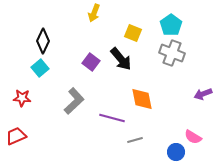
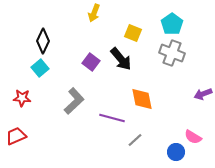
cyan pentagon: moved 1 px right, 1 px up
gray line: rotated 28 degrees counterclockwise
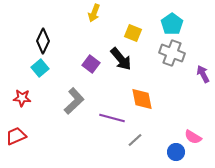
purple square: moved 2 px down
purple arrow: moved 20 px up; rotated 84 degrees clockwise
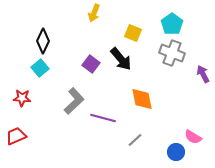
purple line: moved 9 px left
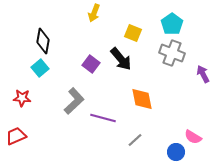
black diamond: rotated 15 degrees counterclockwise
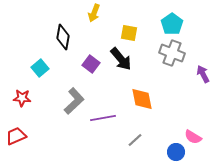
yellow square: moved 4 px left; rotated 12 degrees counterclockwise
black diamond: moved 20 px right, 4 px up
purple line: rotated 25 degrees counterclockwise
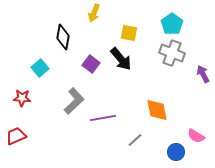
orange diamond: moved 15 px right, 11 px down
pink semicircle: moved 3 px right, 1 px up
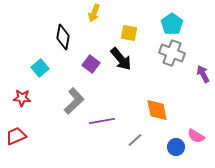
purple line: moved 1 px left, 3 px down
blue circle: moved 5 px up
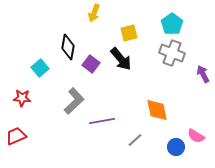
yellow square: rotated 24 degrees counterclockwise
black diamond: moved 5 px right, 10 px down
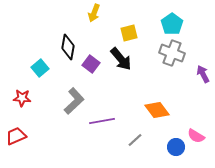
orange diamond: rotated 25 degrees counterclockwise
